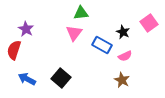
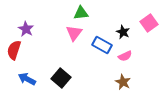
brown star: moved 1 px right, 2 px down
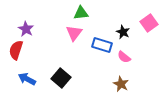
blue rectangle: rotated 12 degrees counterclockwise
red semicircle: moved 2 px right
pink semicircle: moved 1 px left, 1 px down; rotated 64 degrees clockwise
brown star: moved 2 px left, 2 px down
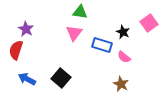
green triangle: moved 1 px left, 1 px up; rotated 14 degrees clockwise
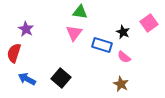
red semicircle: moved 2 px left, 3 px down
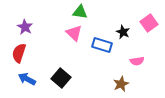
purple star: moved 1 px left, 2 px up
pink triangle: rotated 24 degrees counterclockwise
red semicircle: moved 5 px right
pink semicircle: moved 13 px right, 4 px down; rotated 48 degrees counterclockwise
brown star: rotated 21 degrees clockwise
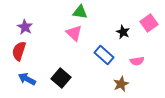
blue rectangle: moved 2 px right, 10 px down; rotated 24 degrees clockwise
red semicircle: moved 2 px up
